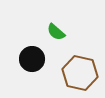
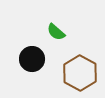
brown hexagon: rotated 16 degrees clockwise
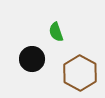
green semicircle: rotated 30 degrees clockwise
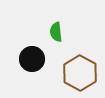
green semicircle: rotated 12 degrees clockwise
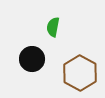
green semicircle: moved 3 px left, 5 px up; rotated 18 degrees clockwise
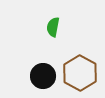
black circle: moved 11 px right, 17 px down
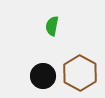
green semicircle: moved 1 px left, 1 px up
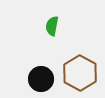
black circle: moved 2 px left, 3 px down
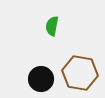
brown hexagon: rotated 20 degrees counterclockwise
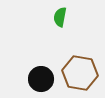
green semicircle: moved 8 px right, 9 px up
